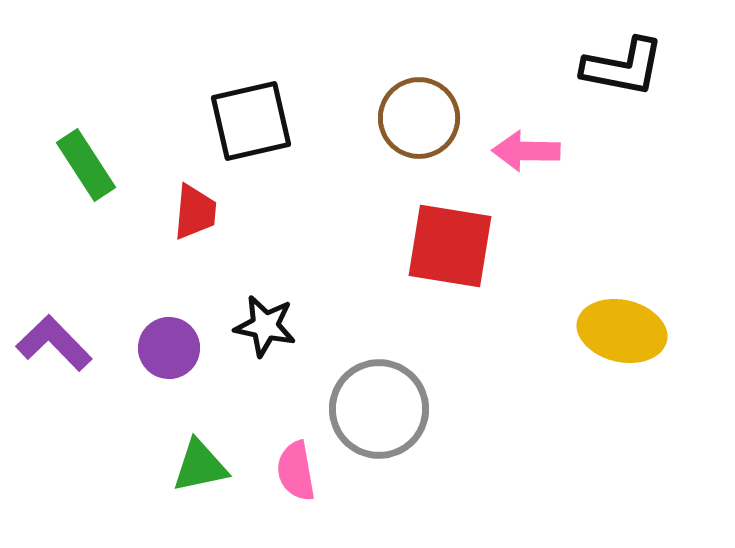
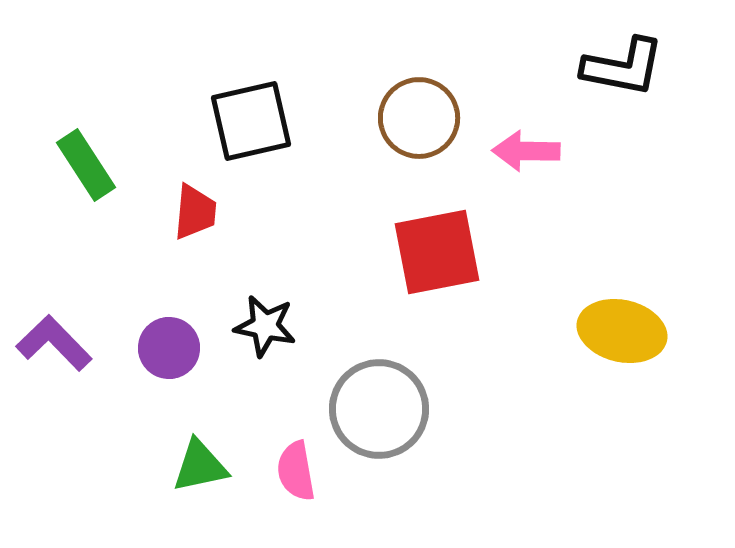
red square: moved 13 px left, 6 px down; rotated 20 degrees counterclockwise
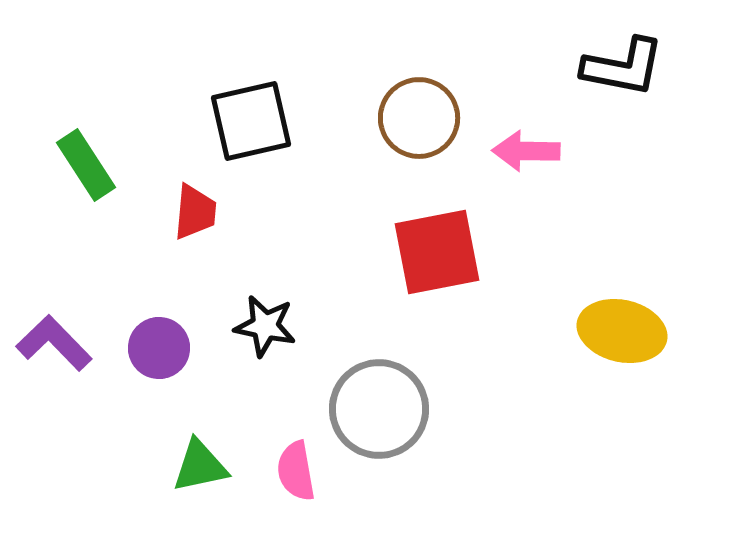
purple circle: moved 10 px left
